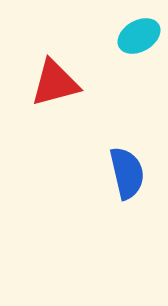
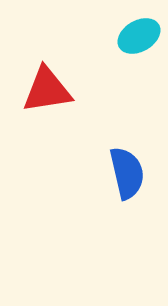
red triangle: moved 8 px left, 7 px down; rotated 6 degrees clockwise
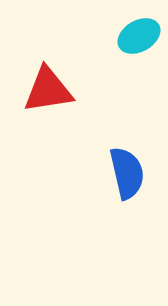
red triangle: moved 1 px right
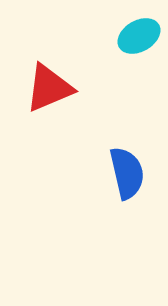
red triangle: moved 1 px right, 2 px up; rotated 14 degrees counterclockwise
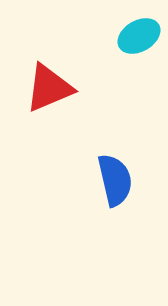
blue semicircle: moved 12 px left, 7 px down
